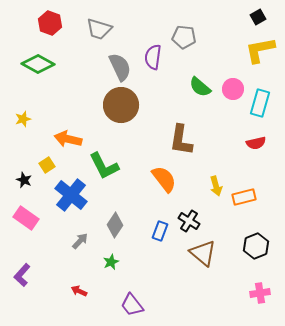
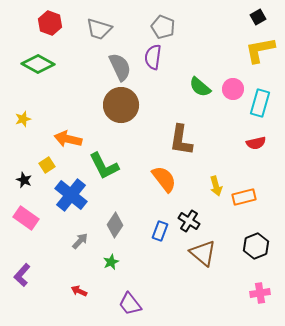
gray pentagon: moved 21 px left, 10 px up; rotated 15 degrees clockwise
purple trapezoid: moved 2 px left, 1 px up
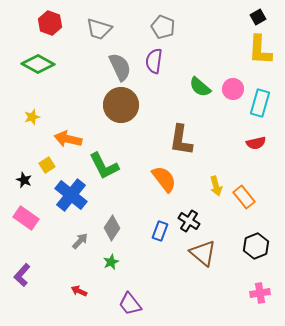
yellow L-shape: rotated 76 degrees counterclockwise
purple semicircle: moved 1 px right, 4 px down
yellow star: moved 9 px right, 2 px up
orange rectangle: rotated 65 degrees clockwise
gray diamond: moved 3 px left, 3 px down
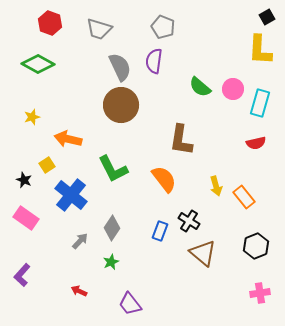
black square: moved 9 px right
green L-shape: moved 9 px right, 3 px down
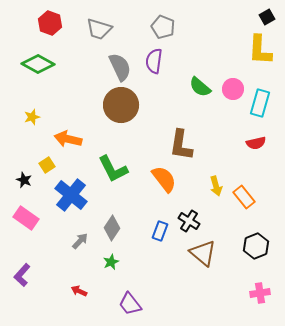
brown L-shape: moved 5 px down
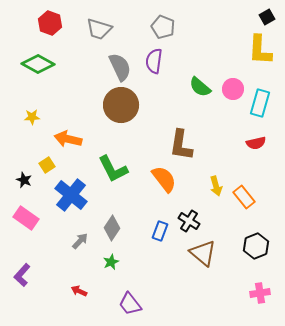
yellow star: rotated 14 degrees clockwise
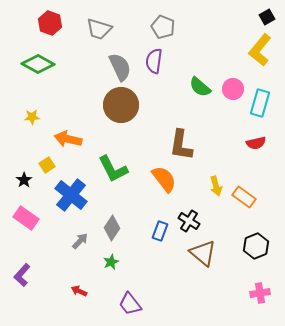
yellow L-shape: rotated 36 degrees clockwise
black star: rotated 14 degrees clockwise
orange rectangle: rotated 15 degrees counterclockwise
